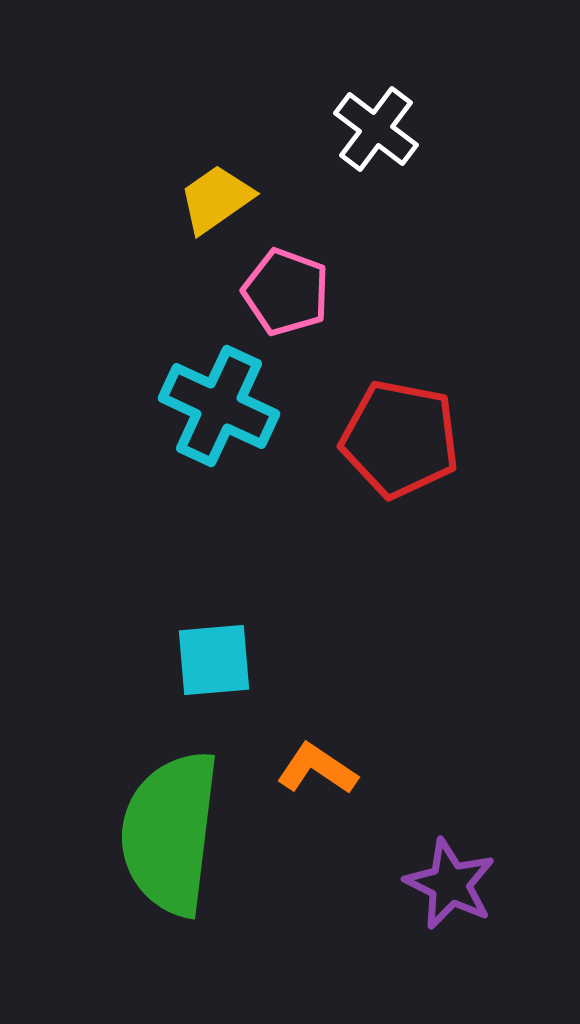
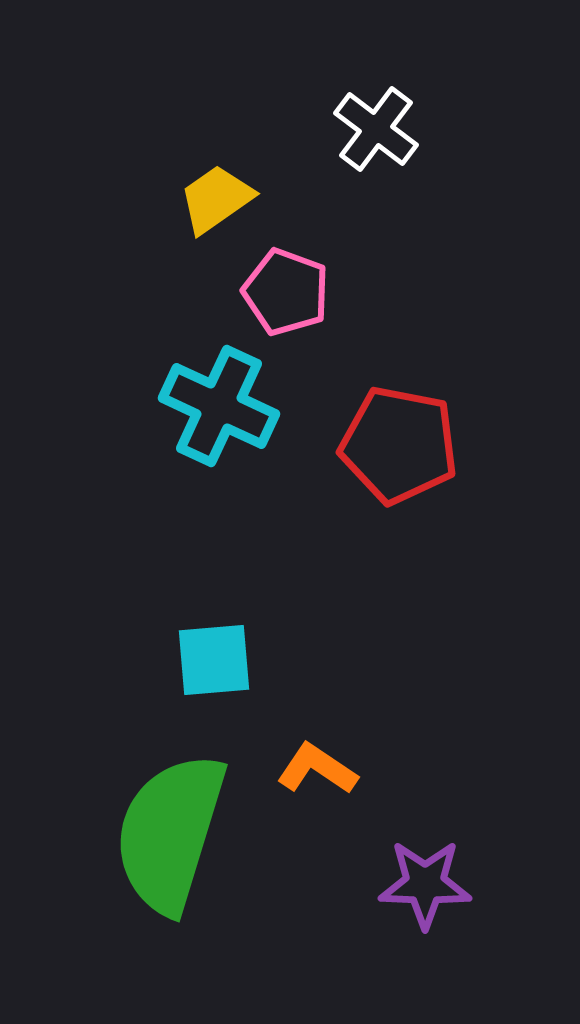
red pentagon: moved 1 px left, 6 px down
green semicircle: rotated 10 degrees clockwise
purple star: moved 25 px left; rotated 24 degrees counterclockwise
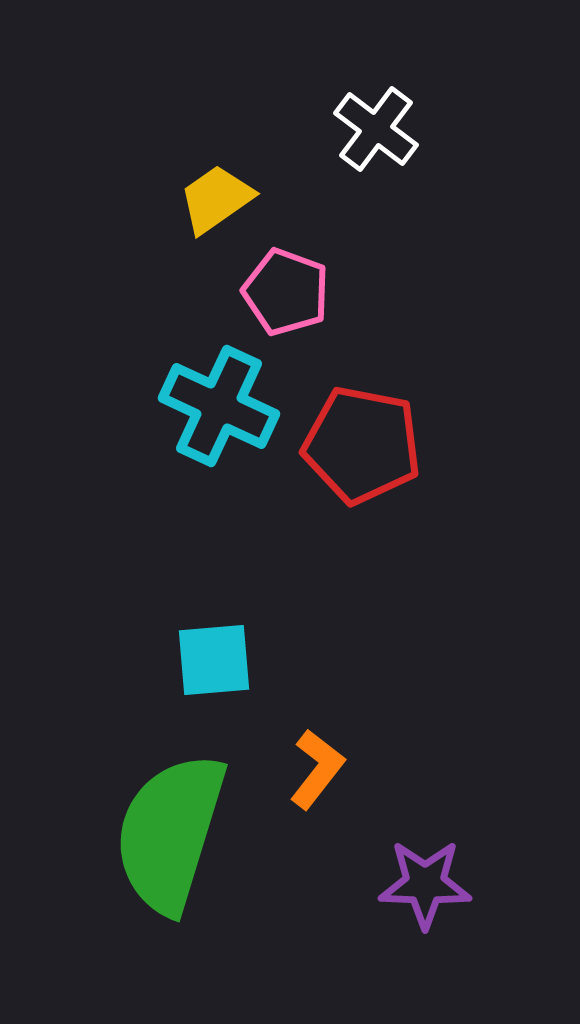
red pentagon: moved 37 px left
orange L-shape: rotated 94 degrees clockwise
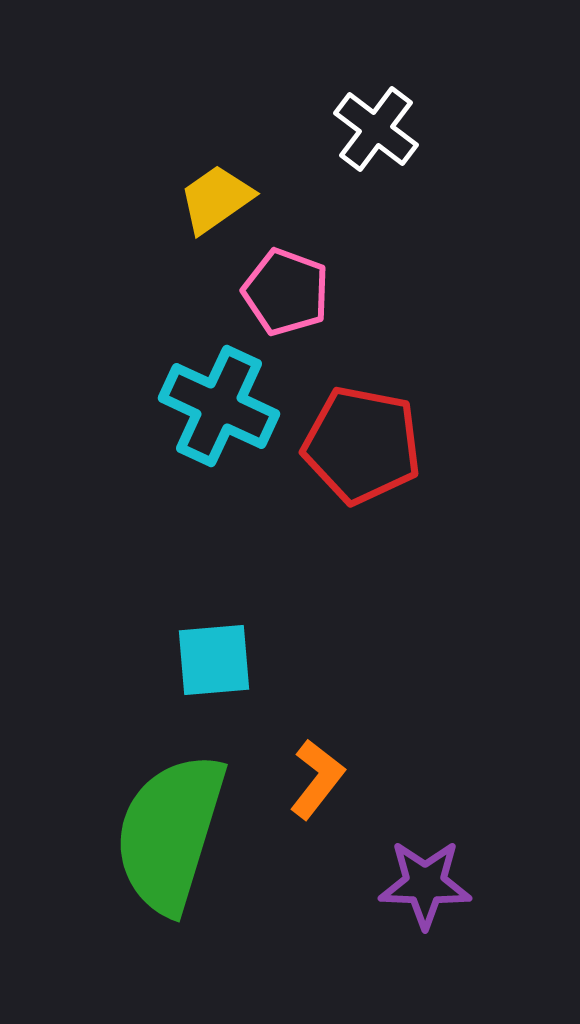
orange L-shape: moved 10 px down
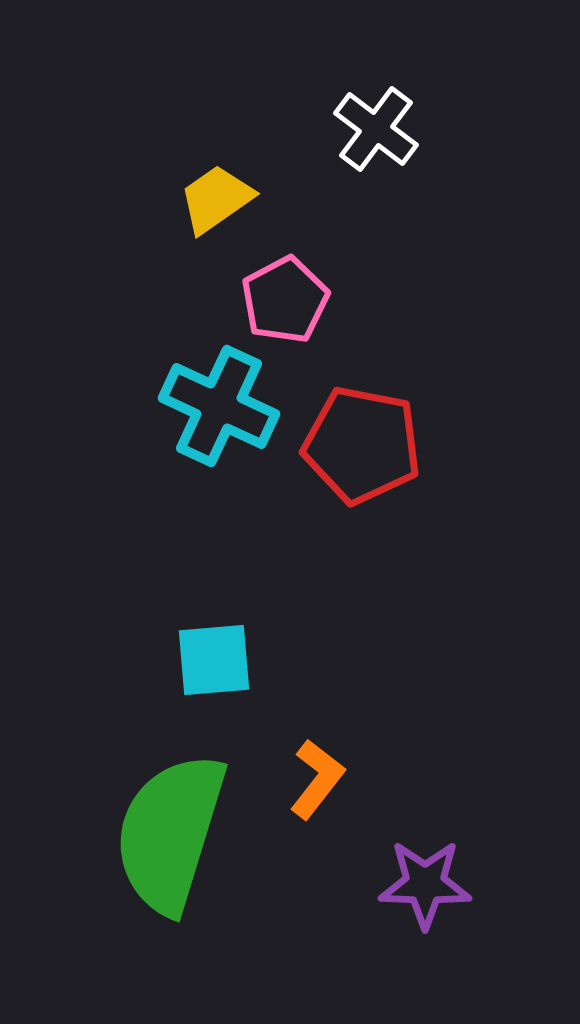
pink pentagon: moved 1 px left, 8 px down; rotated 24 degrees clockwise
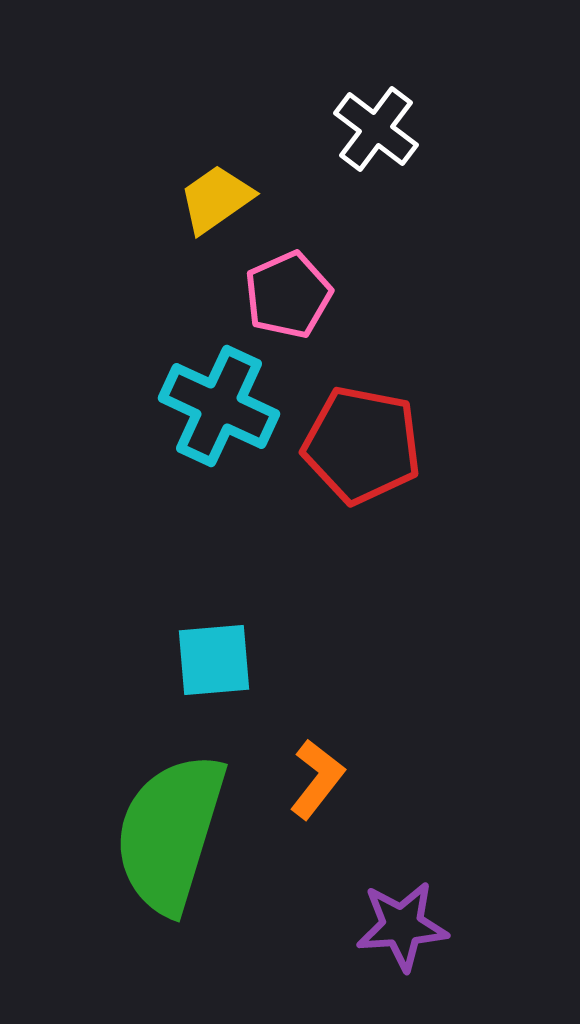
pink pentagon: moved 3 px right, 5 px up; rotated 4 degrees clockwise
purple star: moved 23 px left, 42 px down; rotated 6 degrees counterclockwise
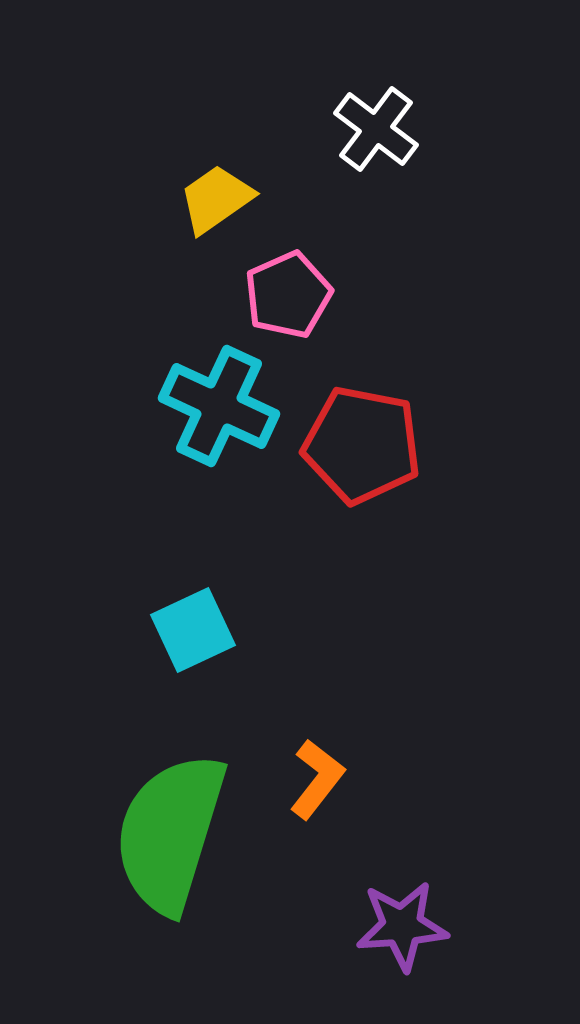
cyan square: moved 21 px left, 30 px up; rotated 20 degrees counterclockwise
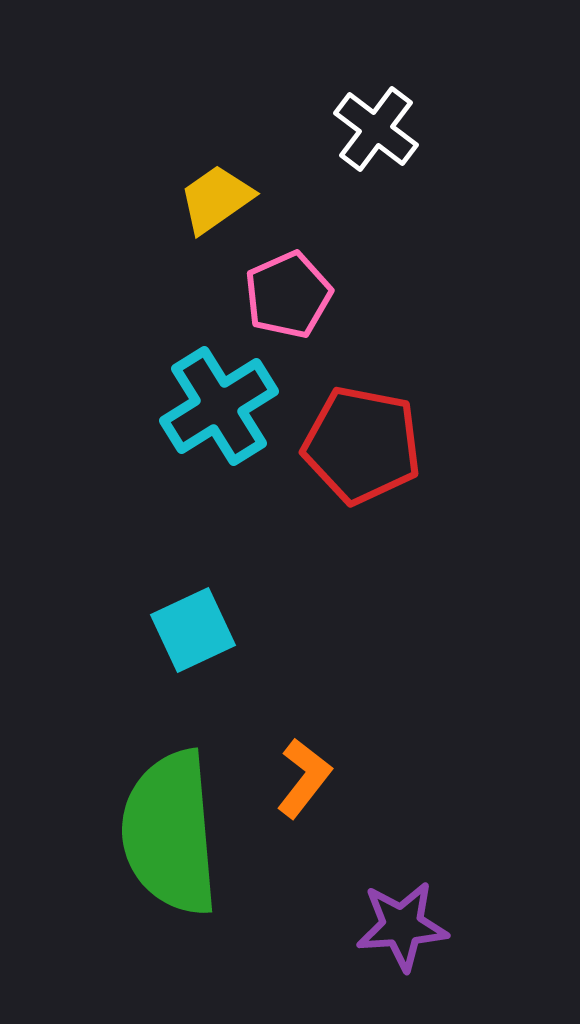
cyan cross: rotated 33 degrees clockwise
orange L-shape: moved 13 px left, 1 px up
green semicircle: rotated 22 degrees counterclockwise
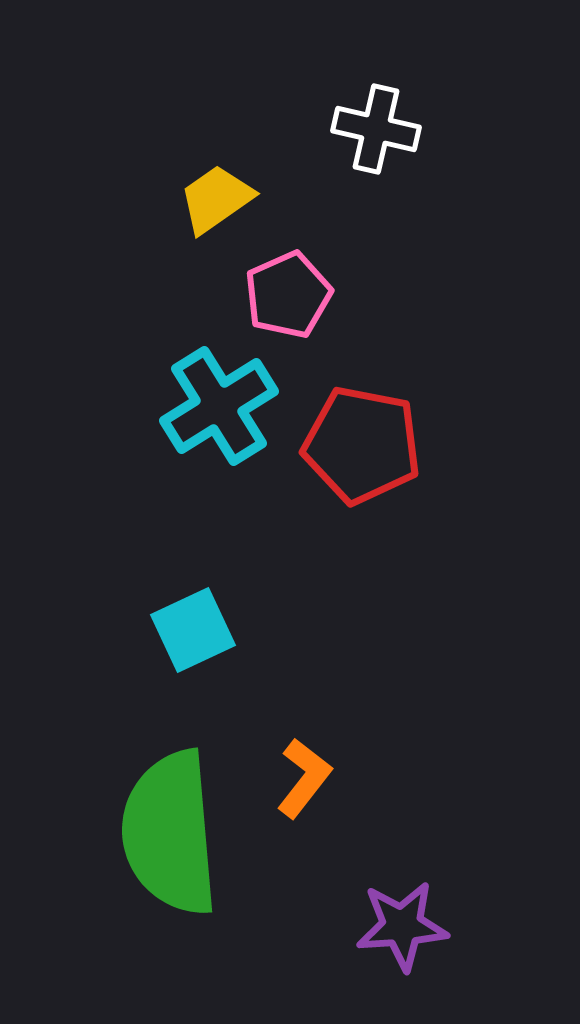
white cross: rotated 24 degrees counterclockwise
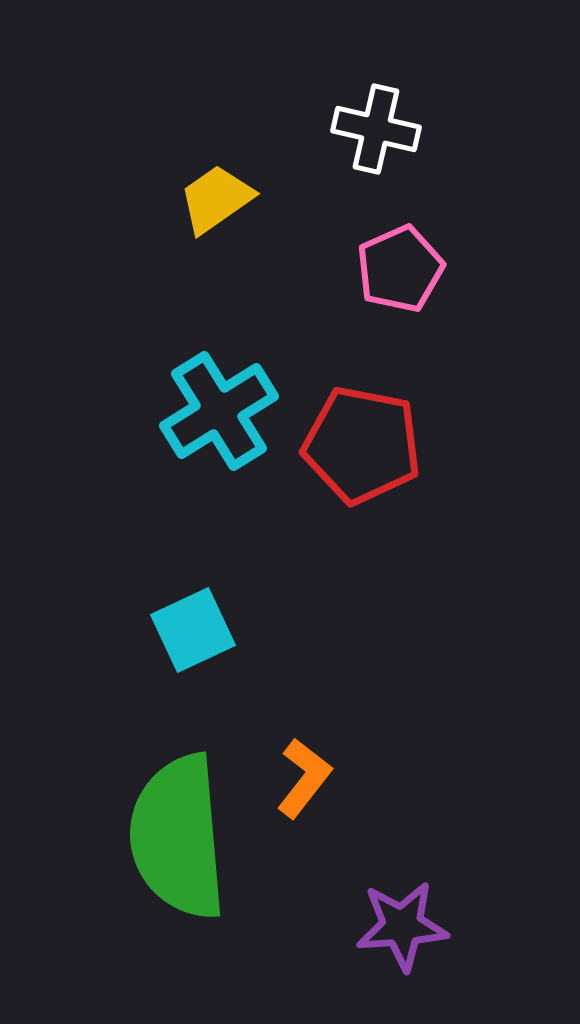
pink pentagon: moved 112 px right, 26 px up
cyan cross: moved 5 px down
green semicircle: moved 8 px right, 4 px down
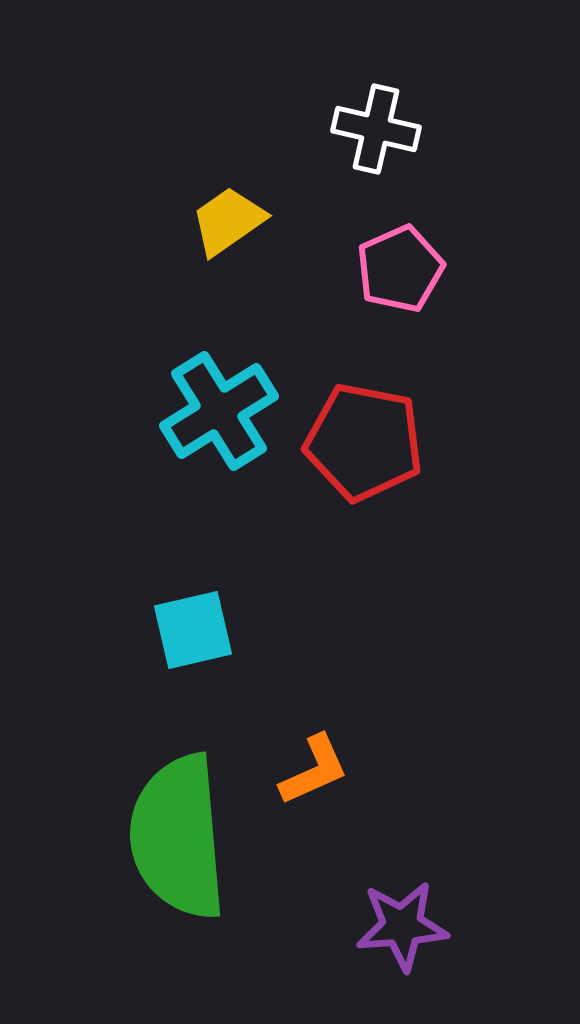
yellow trapezoid: moved 12 px right, 22 px down
red pentagon: moved 2 px right, 3 px up
cyan square: rotated 12 degrees clockwise
orange L-shape: moved 10 px right, 8 px up; rotated 28 degrees clockwise
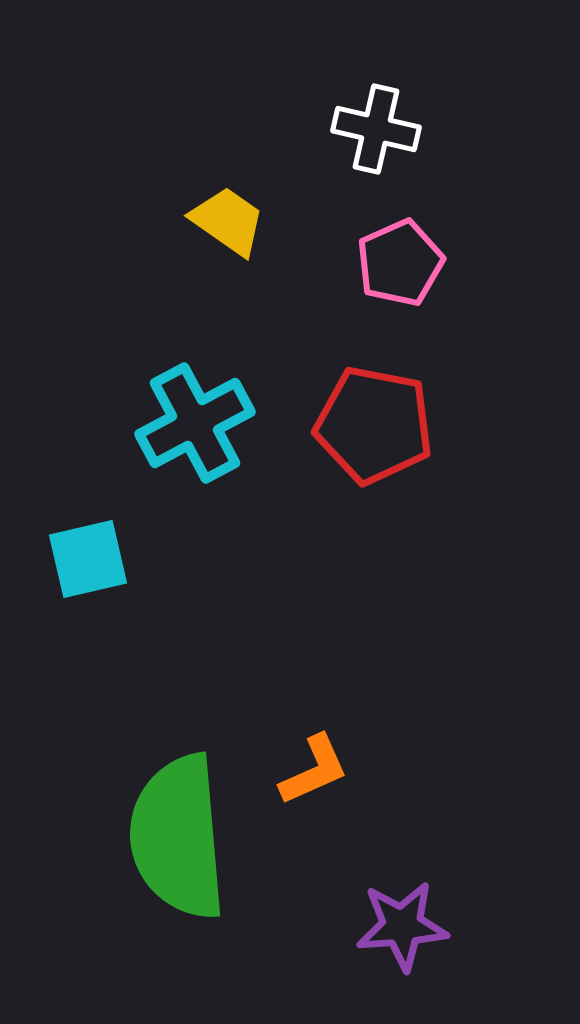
yellow trapezoid: rotated 70 degrees clockwise
pink pentagon: moved 6 px up
cyan cross: moved 24 px left, 12 px down; rotated 4 degrees clockwise
red pentagon: moved 10 px right, 17 px up
cyan square: moved 105 px left, 71 px up
